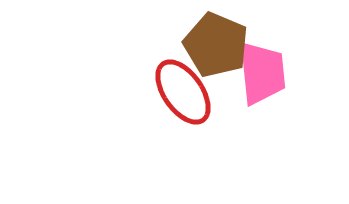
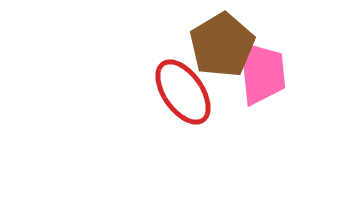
brown pentagon: moved 6 px right; rotated 18 degrees clockwise
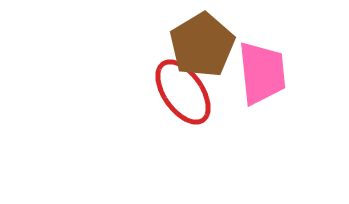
brown pentagon: moved 20 px left
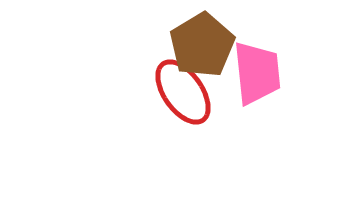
pink trapezoid: moved 5 px left
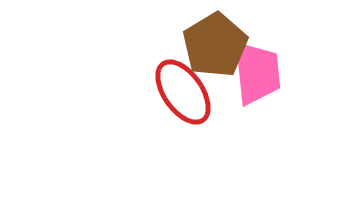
brown pentagon: moved 13 px right
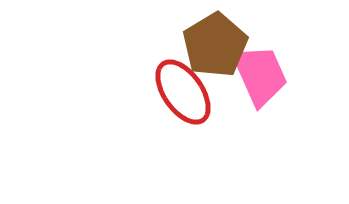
pink trapezoid: moved 3 px right, 2 px down; rotated 18 degrees counterclockwise
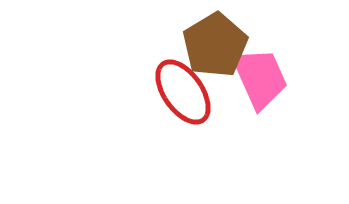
pink trapezoid: moved 3 px down
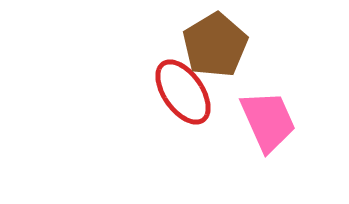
pink trapezoid: moved 8 px right, 43 px down
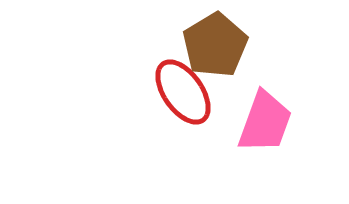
pink trapezoid: moved 3 px left, 1 px down; rotated 44 degrees clockwise
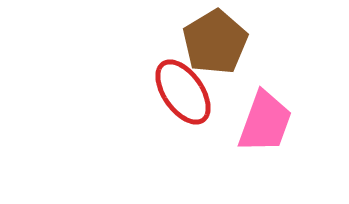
brown pentagon: moved 3 px up
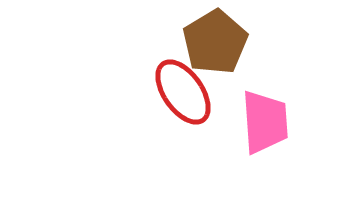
pink trapezoid: rotated 24 degrees counterclockwise
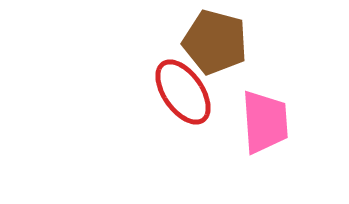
brown pentagon: rotated 26 degrees counterclockwise
